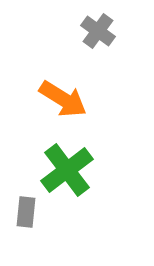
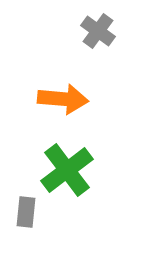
orange arrow: rotated 27 degrees counterclockwise
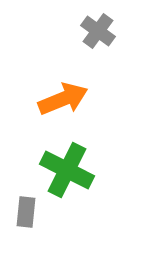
orange arrow: rotated 27 degrees counterclockwise
green cross: rotated 26 degrees counterclockwise
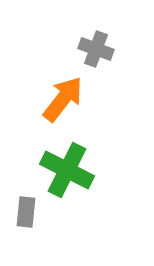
gray cross: moved 2 px left, 18 px down; rotated 16 degrees counterclockwise
orange arrow: rotated 30 degrees counterclockwise
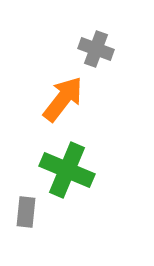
green cross: rotated 4 degrees counterclockwise
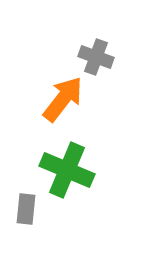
gray cross: moved 8 px down
gray rectangle: moved 3 px up
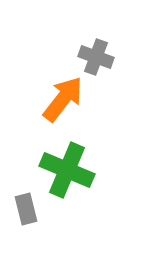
gray rectangle: rotated 20 degrees counterclockwise
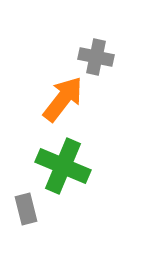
gray cross: rotated 8 degrees counterclockwise
green cross: moved 4 px left, 4 px up
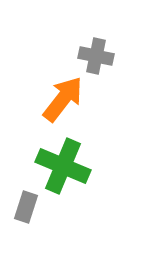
gray cross: moved 1 px up
gray rectangle: moved 2 px up; rotated 32 degrees clockwise
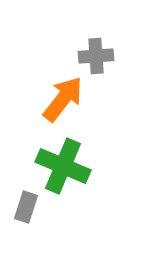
gray cross: rotated 16 degrees counterclockwise
